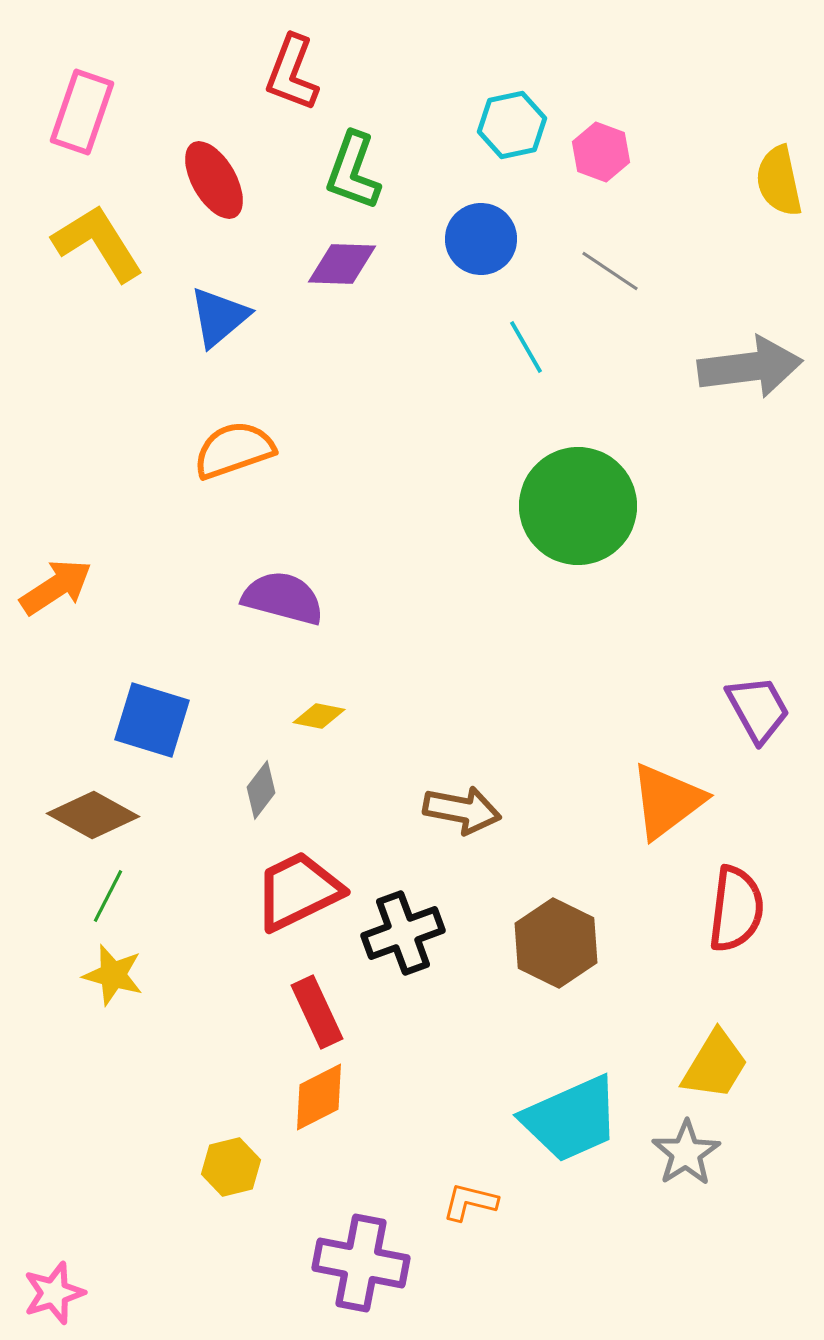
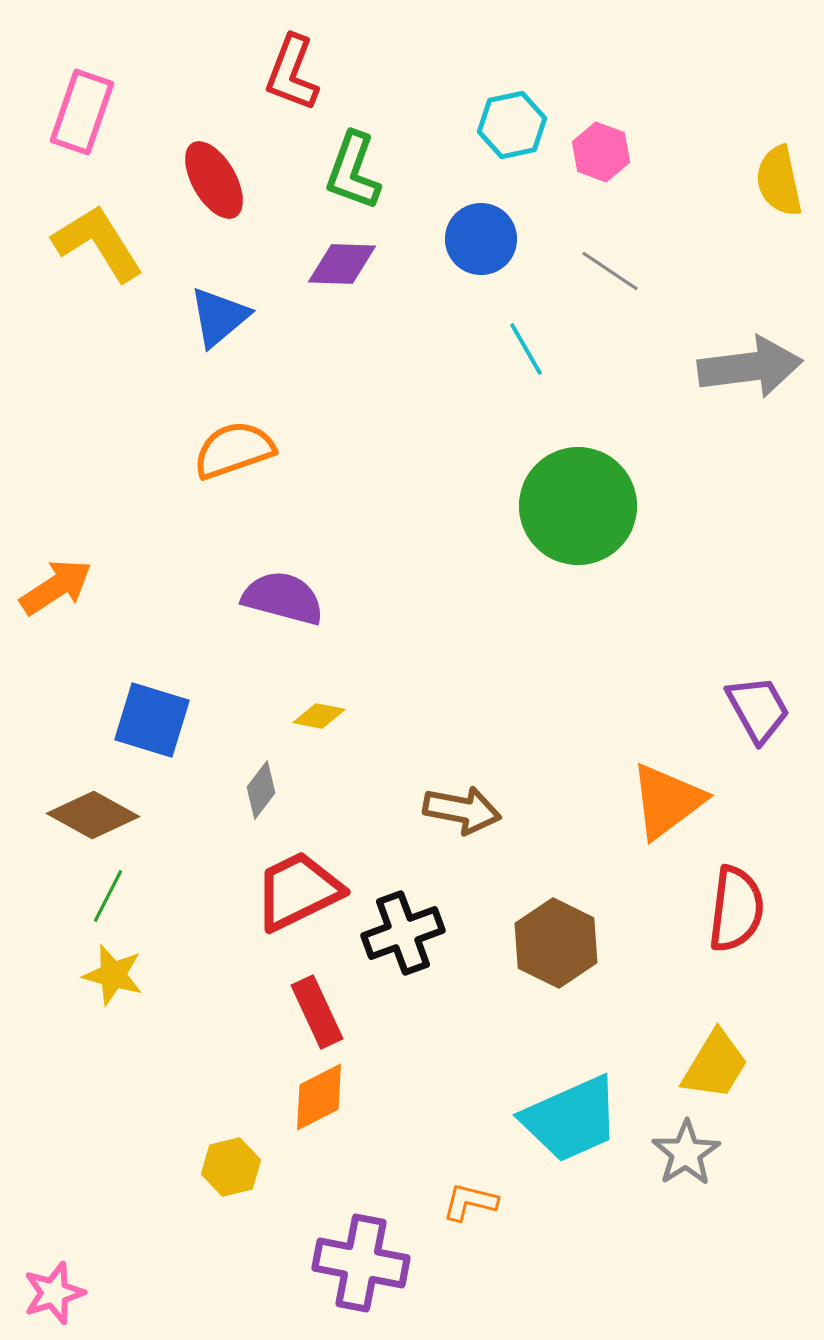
cyan line: moved 2 px down
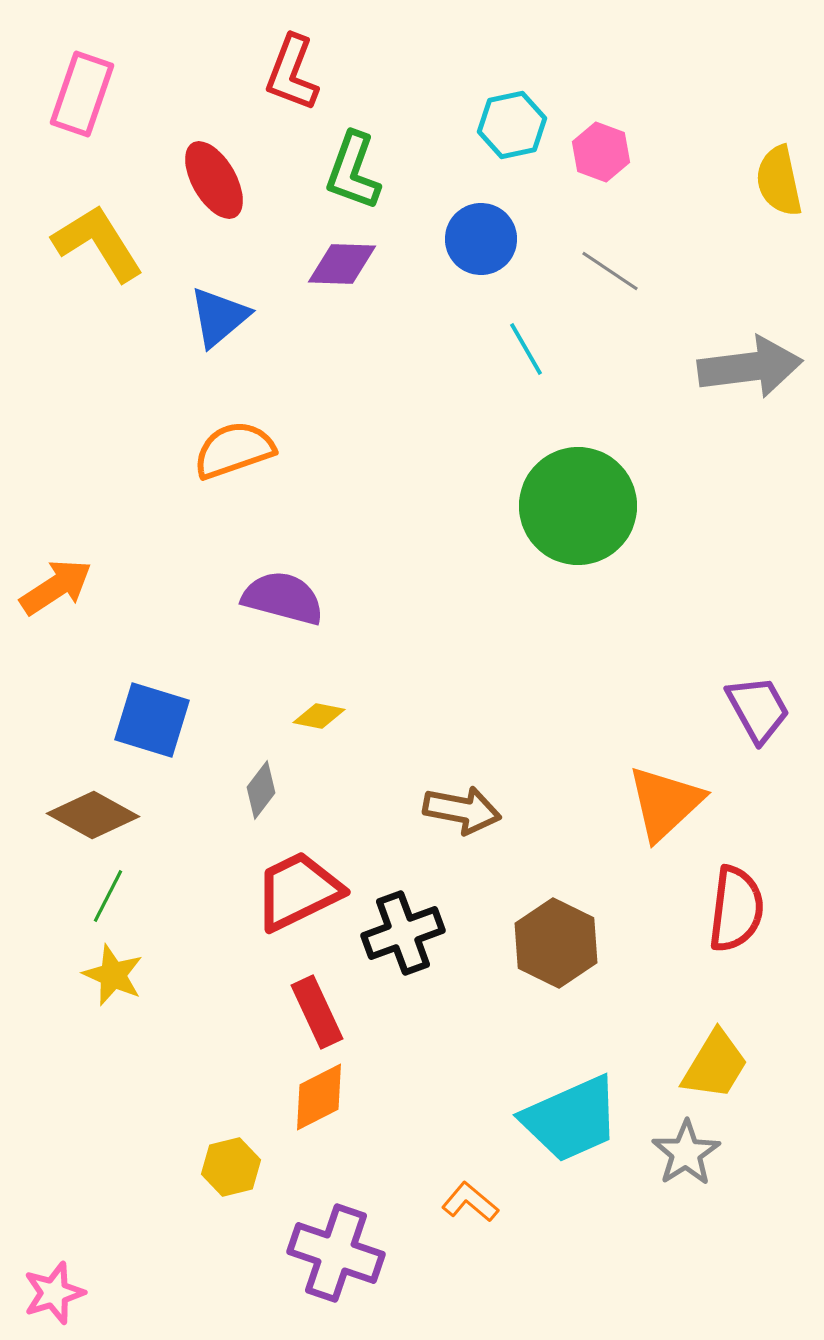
pink rectangle: moved 18 px up
orange triangle: moved 2 px left, 2 px down; rotated 6 degrees counterclockwise
yellow star: rotated 8 degrees clockwise
orange L-shape: rotated 26 degrees clockwise
purple cross: moved 25 px left, 10 px up; rotated 8 degrees clockwise
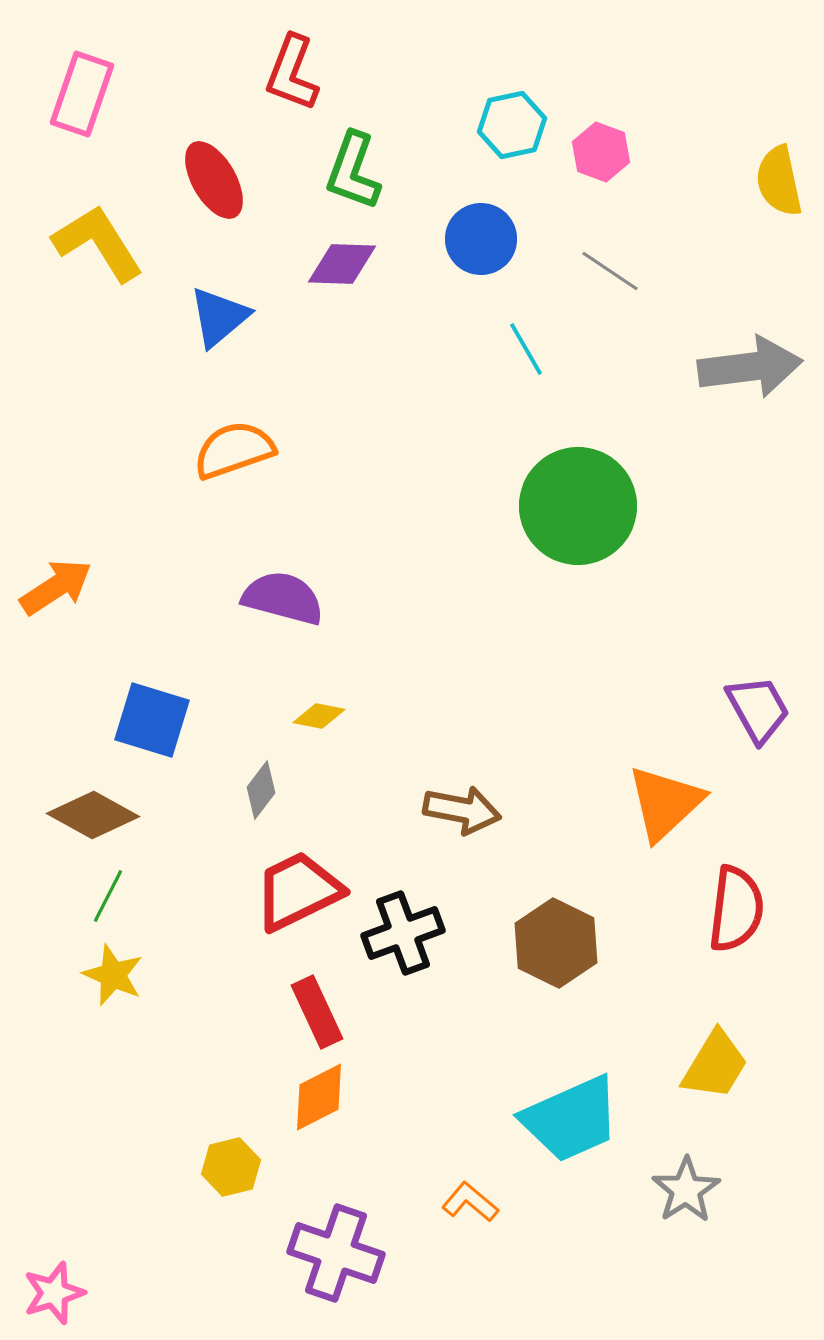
gray star: moved 37 px down
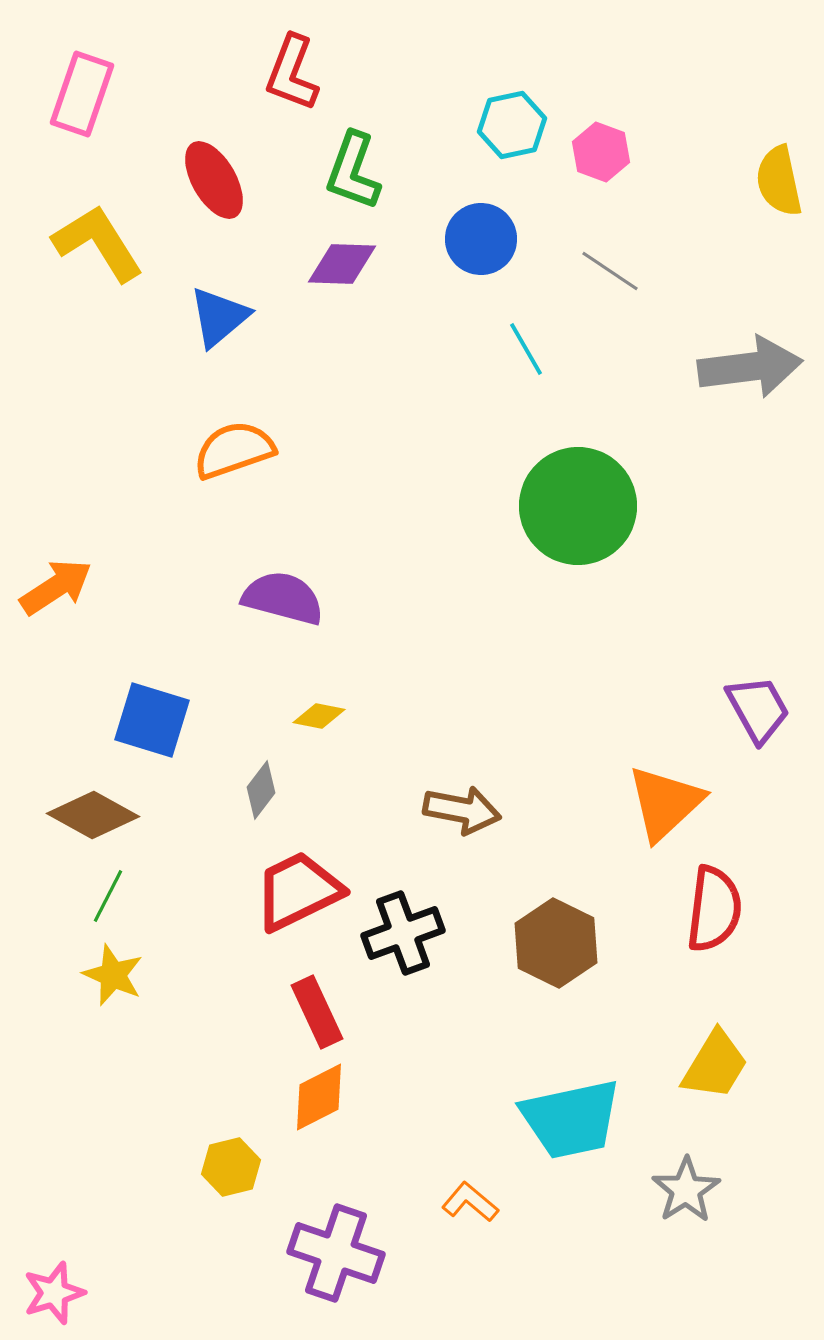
red semicircle: moved 22 px left
cyan trapezoid: rotated 12 degrees clockwise
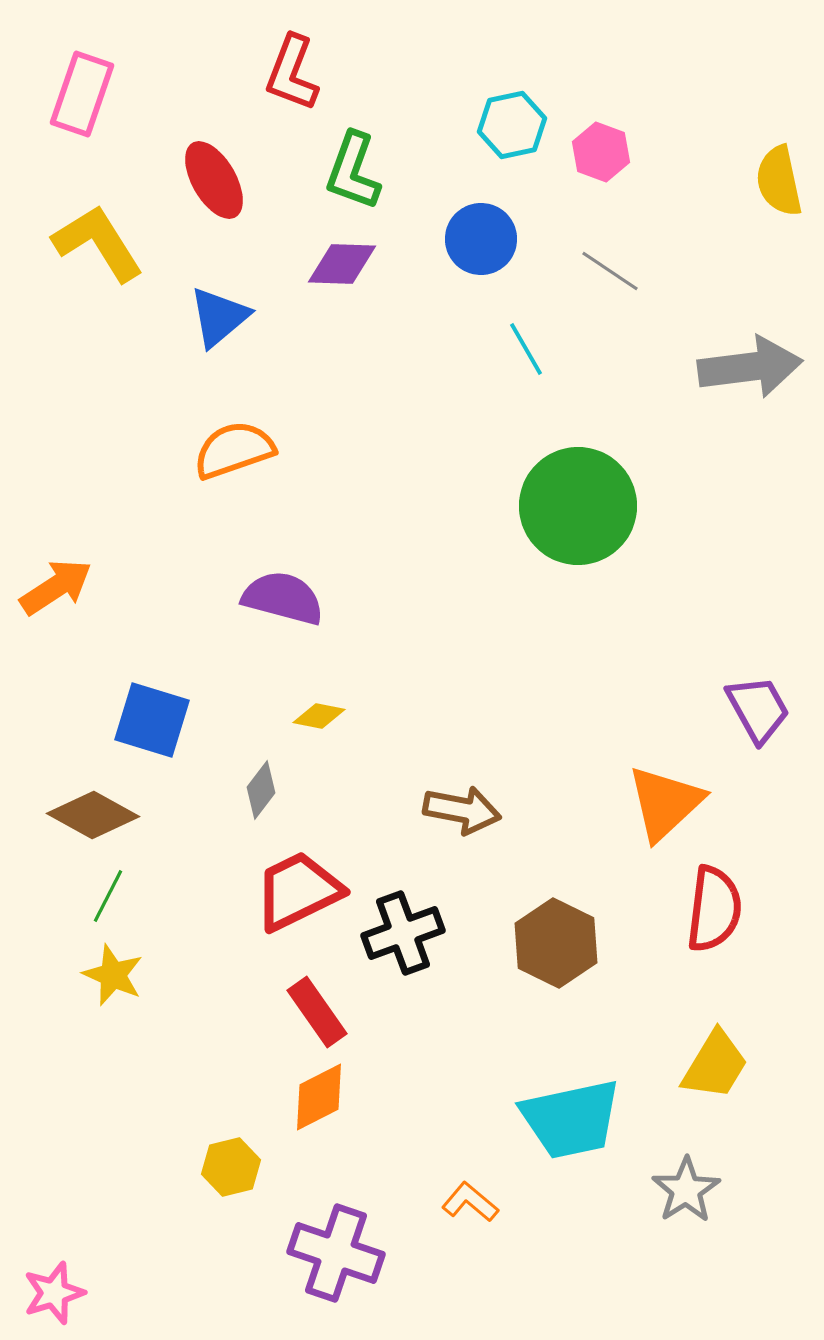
red rectangle: rotated 10 degrees counterclockwise
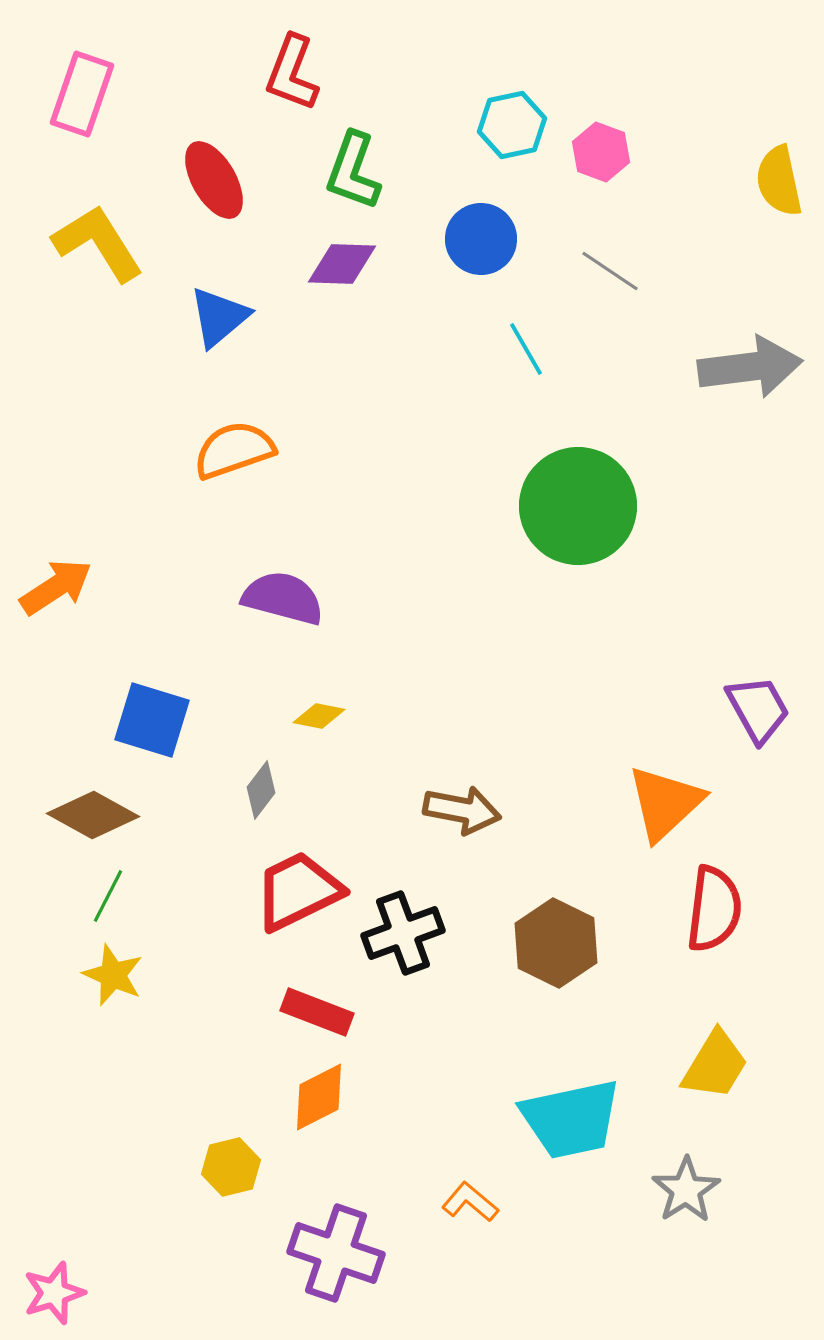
red rectangle: rotated 34 degrees counterclockwise
